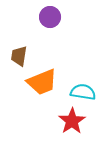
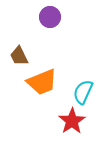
brown trapezoid: rotated 35 degrees counterclockwise
cyan semicircle: rotated 75 degrees counterclockwise
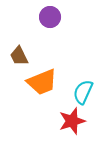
red star: rotated 16 degrees clockwise
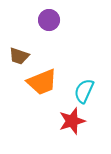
purple circle: moved 1 px left, 3 px down
brown trapezoid: rotated 45 degrees counterclockwise
cyan semicircle: moved 1 px right, 1 px up
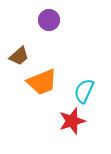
brown trapezoid: rotated 60 degrees counterclockwise
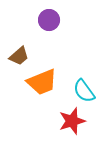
cyan semicircle: rotated 60 degrees counterclockwise
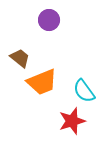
brown trapezoid: moved 1 px right, 2 px down; rotated 100 degrees counterclockwise
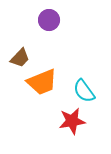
brown trapezoid: rotated 95 degrees clockwise
red star: rotated 8 degrees clockwise
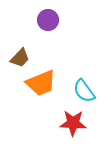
purple circle: moved 1 px left
orange trapezoid: moved 1 px left, 1 px down
red star: moved 1 px right, 2 px down; rotated 12 degrees clockwise
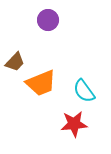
brown trapezoid: moved 5 px left, 4 px down
red star: moved 1 px right, 1 px down; rotated 8 degrees counterclockwise
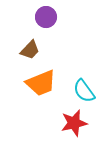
purple circle: moved 2 px left, 3 px up
brown trapezoid: moved 15 px right, 12 px up
red star: moved 1 px up; rotated 8 degrees counterclockwise
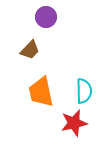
orange trapezoid: moved 9 px down; rotated 100 degrees clockwise
cyan semicircle: rotated 145 degrees counterclockwise
